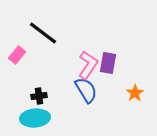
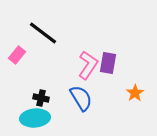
blue semicircle: moved 5 px left, 8 px down
black cross: moved 2 px right, 2 px down; rotated 21 degrees clockwise
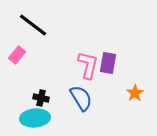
black line: moved 10 px left, 8 px up
pink L-shape: rotated 20 degrees counterclockwise
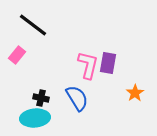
blue semicircle: moved 4 px left
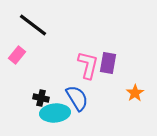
cyan ellipse: moved 20 px right, 5 px up
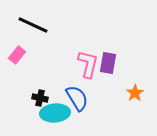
black line: rotated 12 degrees counterclockwise
pink L-shape: moved 1 px up
black cross: moved 1 px left
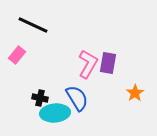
pink L-shape: rotated 16 degrees clockwise
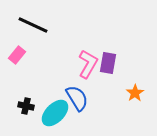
black cross: moved 14 px left, 8 px down
cyan ellipse: rotated 40 degrees counterclockwise
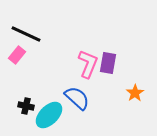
black line: moved 7 px left, 9 px down
pink L-shape: rotated 8 degrees counterclockwise
blue semicircle: rotated 16 degrees counterclockwise
cyan ellipse: moved 6 px left, 2 px down
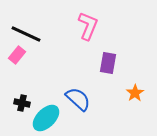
pink L-shape: moved 38 px up
blue semicircle: moved 1 px right, 1 px down
black cross: moved 4 px left, 3 px up
cyan ellipse: moved 3 px left, 3 px down
